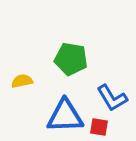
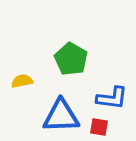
green pentagon: rotated 20 degrees clockwise
blue L-shape: rotated 52 degrees counterclockwise
blue triangle: moved 4 px left
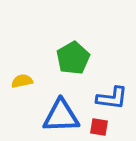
green pentagon: moved 2 px right, 1 px up; rotated 12 degrees clockwise
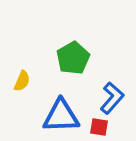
yellow semicircle: rotated 125 degrees clockwise
blue L-shape: rotated 56 degrees counterclockwise
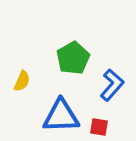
blue L-shape: moved 13 px up
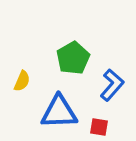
blue triangle: moved 2 px left, 4 px up
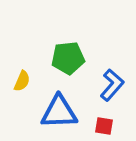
green pentagon: moved 5 px left; rotated 24 degrees clockwise
red square: moved 5 px right, 1 px up
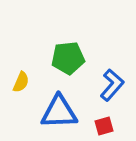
yellow semicircle: moved 1 px left, 1 px down
red square: rotated 24 degrees counterclockwise
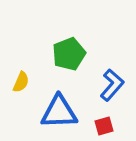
green pentagon: moved 1 px right, 4 px up; rotated 16 degrees counterclockwise
